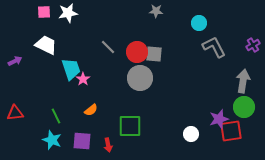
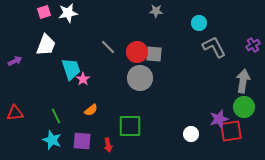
pink square: rotated 16 degrees counterclockwise
white trapezoid: rotated 85 degrees clockwise
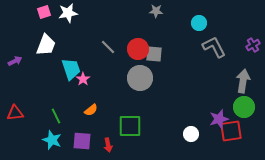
red circle: moved 1 px right, 3 px up
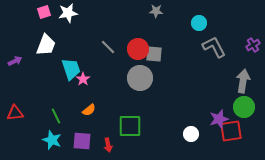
orange semicircle: moved 2 px left
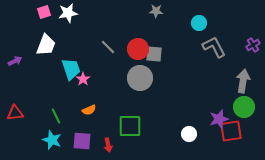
orange semicircle: rotated 16 degrees clockwise
white circle: moved 2 px left
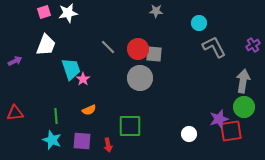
green line: rotated 21 degrees clockwise
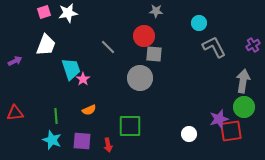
red circle: moved 6 px right, 13 px up
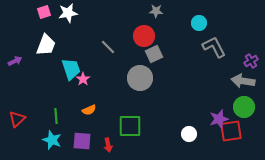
purple cross: moved 2 px left, 16 px down
gray square: rotated 30 degrees counterclockwise
gray arrow: rotated 90 degrees counterclockwise
red triangle: moved 2 px right, 6 px down; rotated 36 degrees counterclockwise
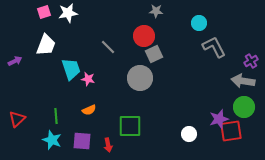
pink star: moved 5 px right; rotated 24 degrees counterclockwise
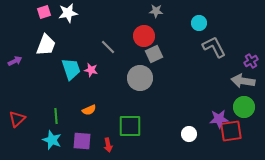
pink star: moved 3 px right, 9 px up
purple star: rotated 12 degrees clockwise
